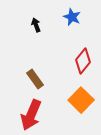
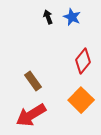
black arrow: moved 12 px right, 8 px up
brown rectangle: moved 2 px left, 2 px down
red arrow: rotated 36 degrees clockwise
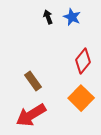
orange square: moved 2 px up
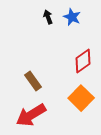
red diamond: rotated 15 degrees clockwise
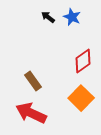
black arrow: rotated 32 degrees counterclockwise
red arrow: moved 2 px up; rotated 56 degrees clockwise
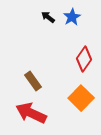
blue star: rotated 18 degrees clockwise
red diamond: moved 1 px right, 2 px up; rotated 20 degrees counterclockwise
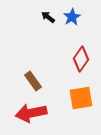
red diamond: moved 3 px left
orange square: rotated 35 degrees clockwise
red arrow: rotated 36 degrees counterclockwise
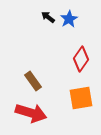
blue star: moved 3 px left, 2 px down
red arrow: rotated 152 degrees counterclockwise
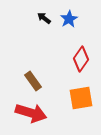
black arrow: moved 4 px left, 1 px down
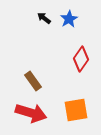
orange square: moved 5 px left, 12 px down
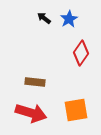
red diamond: moved 6 px up
brown rectangle: moved 2 px right, 1 px down; rotated 48 degrees counterclockwise
